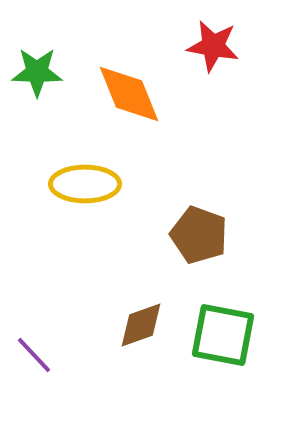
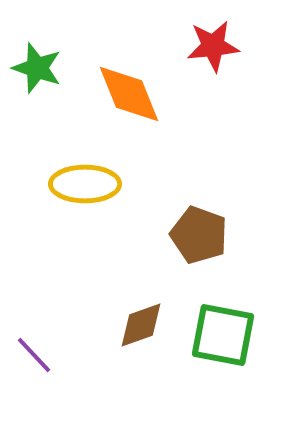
red star: rotated 16 degrees counterclockwise
green star: moved 4 px up; rotated 18 degrees clockwise
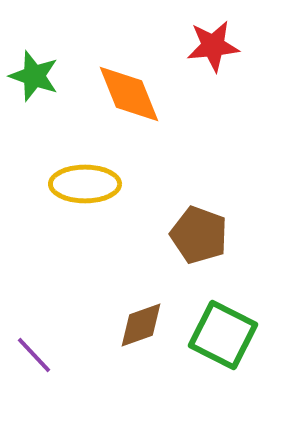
green star: moved 3 px left, 8 px down
green square: rotated 16 degrees clockwise
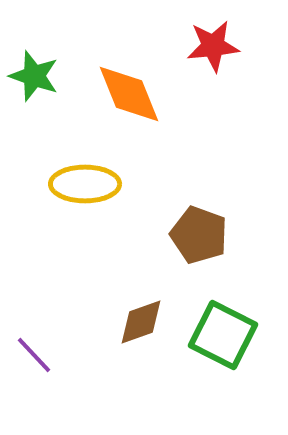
brown diamond: moved 3 px up
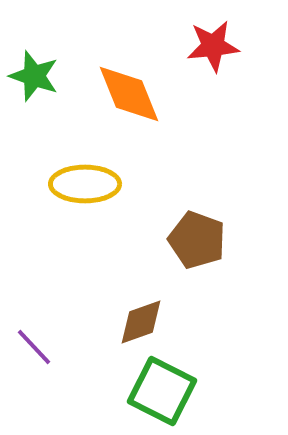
brown pentagon: moved 2 px left, 5 px down
green square: moved 61 px left, 56 px down
purple line: moved 8 px up
